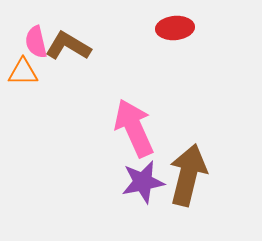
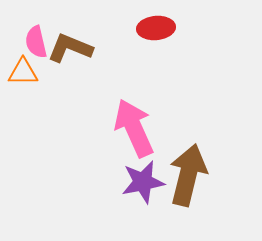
red ellipse: moved 19 px left
brown L-shape: moved 2 px right, 2 px down; rotated 9 degrees counterclockwise
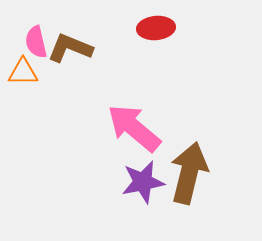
pink arrow: rotated 26 degrees counterclockwise
brown arrow: moved 1 px right, 2 px up
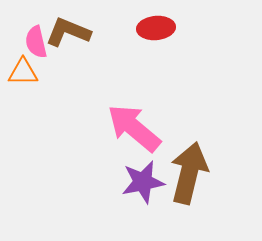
brown L-shape: moved 2 px left, 16 px up
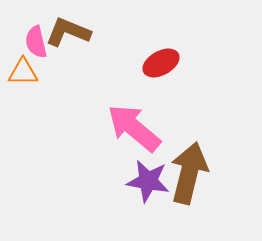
red ellipse: moved 5 px right, 35 px down; rotated 24 degrees counterclockwise
purple star: moved 5 px right, 1 px up; rotated 21 degrees clockwise
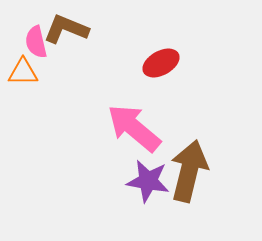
brown L-shape: moved 2 px left, 3 px up
brown arrow: moved 2 px up
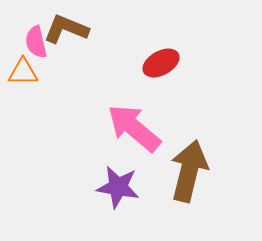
purple star: moved 30 px left, 6 px down
